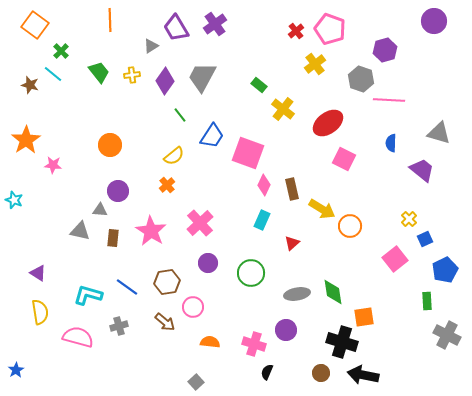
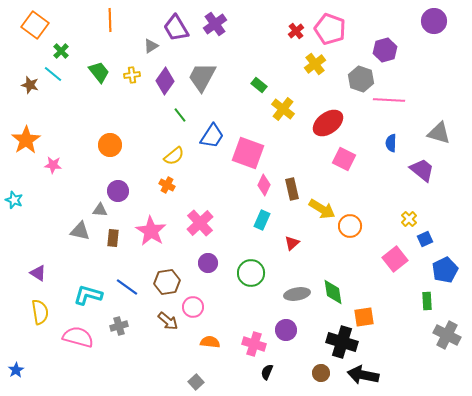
orange cross at (167, 185): rotated 21 degrees counterclockwise
brown arrow at (165, 322): moved 3 px right, 1 px up
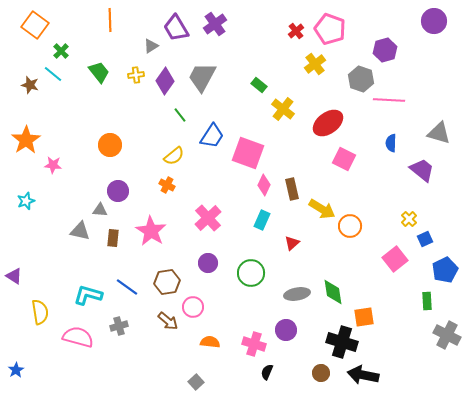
yellow cross at (132, 75): moved 4 px right
cyan star at (14, 200): moved 12 px right, 1 px down; rotated 30 degrees clockwise
pink cross at (200, 223): moved 8 px right, 5 px up
purple triangle at (38, 273): moved 24 px left, 3 px down
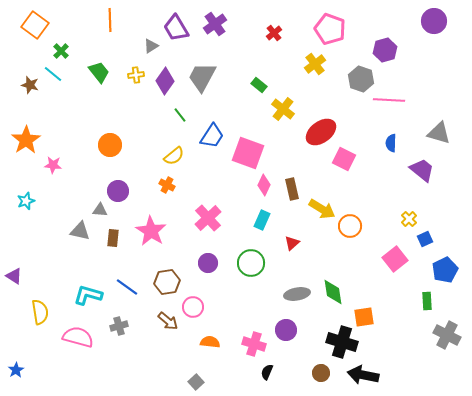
red cross at (296, 31): moved 22 px left, 2 px down
red ellipse at (328, 123): moved 7 px left, 9 px down
green circle at (251, 273): moved 10 px up
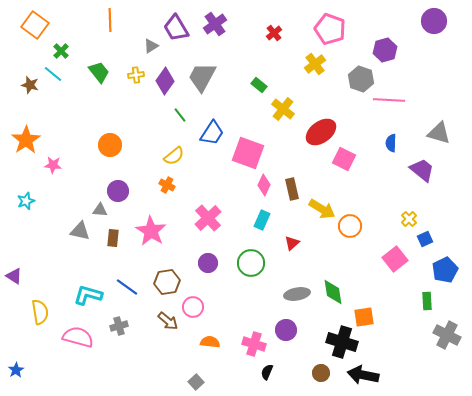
blue trapezoid at (212, 136): moved 3 px up
